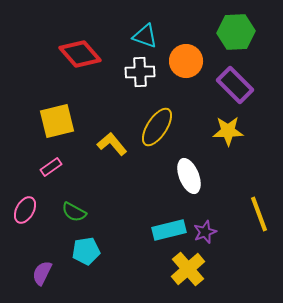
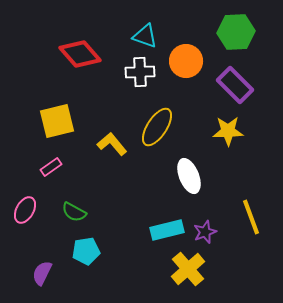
yellow line: moved 8 px left, 3 px down
cyan rectangle: moved 2 px left
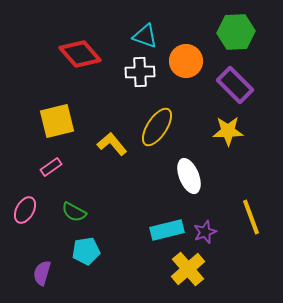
purple semicircle: rotated 10 degrees counterclockwise
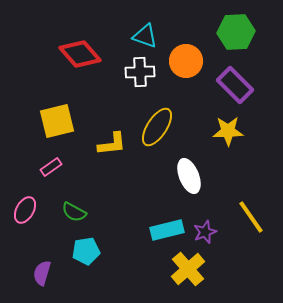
yellow L-shape: rotated 124 degrees clockwise
yellow line: rotated 15 degrees counterclockwise
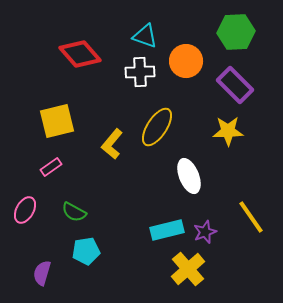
yellow L-shape: rotated 136 degrees clockwise
